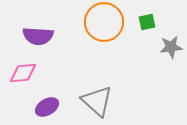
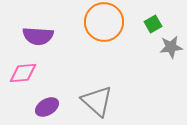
green square: moved 6 px right, 2 px down; rotated 18 degrees counterclockwise
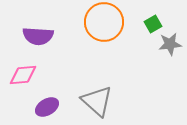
gray star: moved 1 px left, 3 px up
pink diamond: moved 2 px down
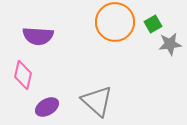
orange circle: moved 11 px right
pink diamond: rotated 72 degrees counterclockwise
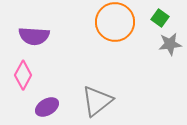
green square: moved 7 px right, 6 px up; rotated 24 degrees counterclockwise
purple semicircle: moved 4 px left
pink diamond: rotated 16 degrees clockwise
gray triangle: rotated 40 degrees clockwise
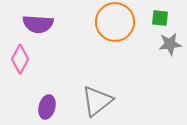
green square: rotated 30 degrees counterclockwise
purple semicircle: moved 4 px right, 12 px up
pink diamond: moved 3 px left, 16 px up
purple ellipse: rotated 45 degrees counterclockwise
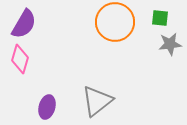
purple semicircle: moved 14 px left; rotated 64 degrees counterclockwise
pink diamond: rotated 12 degrees counterclockwise
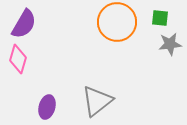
orange circle: moved 2 px right
pink diamond: moved 2 px left
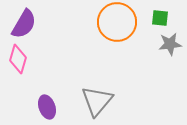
gray triangle: rotated 12 degrees counterclockwise
purple ellipse: rotated 35 degrees counterclockwise
